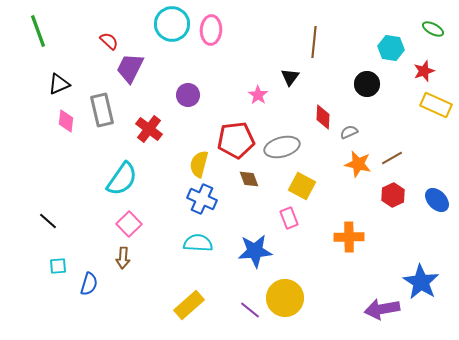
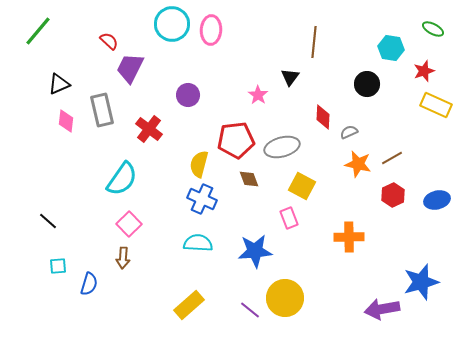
green line at (38, 31): rotated 60 degrees clockwise
blue ellipse at (437, 200): rotated 60 degrees counterclockwise
blue star at (421, 282): rotated 24 degrees clockwise
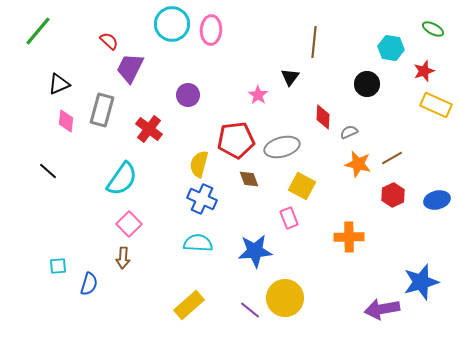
gray rectangle at (102, 110): rotated 28 degrees clockwise
black line at (48, 221): moved 50 px up
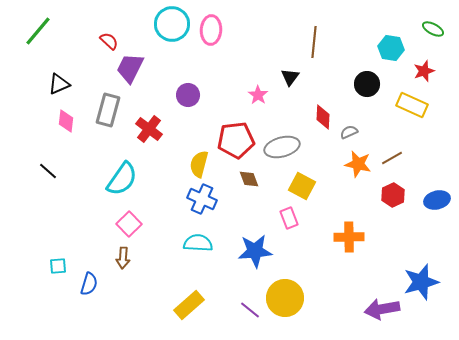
yellow rectangle at (436, 105): moved 24 px left
gray rectangle at (102, 110): moved 6 px right
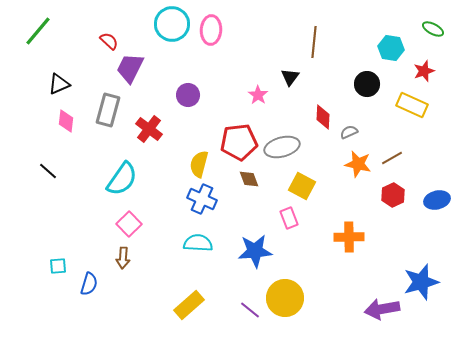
red pentagon at (236, 140): moved 3 px right, 2 px down
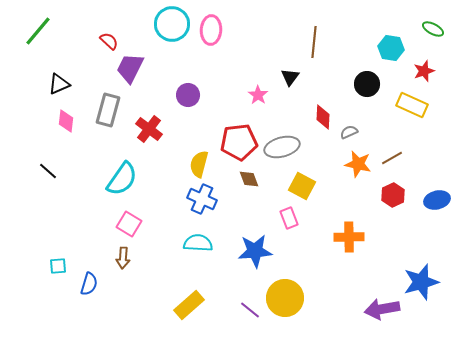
pink square at (129, 224): rotated 15 degrees counterclockwise
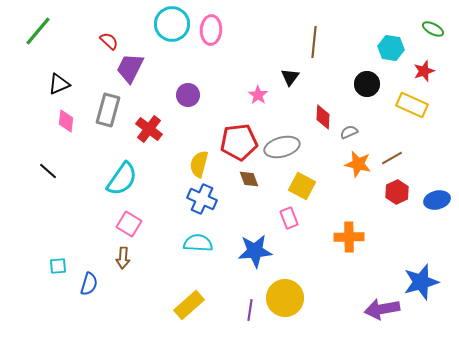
red hexagon at (393, 195): moved 4 px right, 3 px up
purple line at (250, 310): rotated 60 degrees clockwise
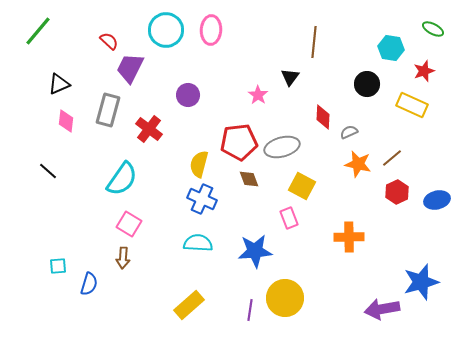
cyan circle at (172, 24): moved 6 px left, 6 px down
brown line at (392, 158): rotated 10 degrees counterclockwise
